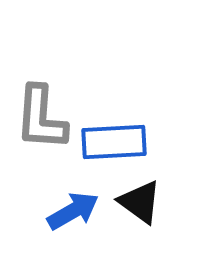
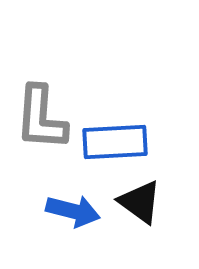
blue rectangle: moved 1 px right
blue arrow: rotated 44 degrees clockwise
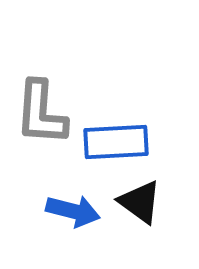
gray L-shape: moved 5 px up
blue rectangle: moved 1 px right
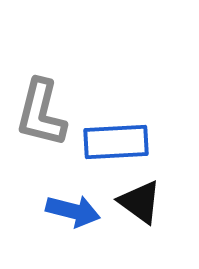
gray L-shape: rotated 10 degrees clockwise
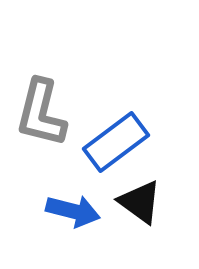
blue rectangle: rotated 34 degrees counterclockwise
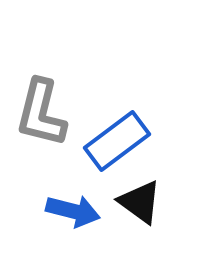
blue rectangle: moved 1 px right, 1 px up
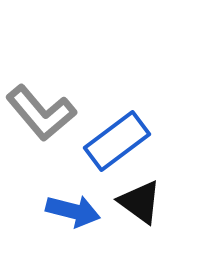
gray L-shape: rotated 54 degrees counterclockwise
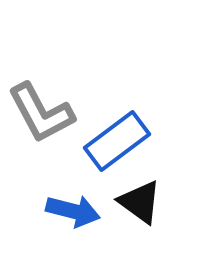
gray L-shape: rotated 12 degrees clockwise
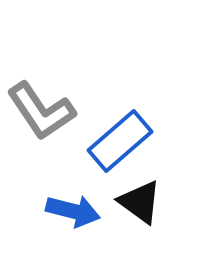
gray L-shape: moved 2 px up; rotated 6 degrees counterclockwise
blue rectangle: moved 3 px right; rotated 4 degrees counterclockwise
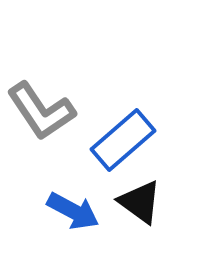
blue rectangle: moved 3 px right, 1 px up
blue arrow: rotated 14 degrees clockwise
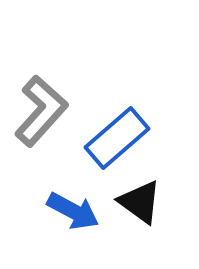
gray L-shape: rotated 104 degrees counterclockwise
blue rectangle: moved 6 px left, 2 px up
